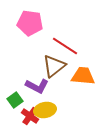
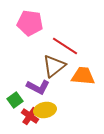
purple L-shape: moved 1 px right, 1 px down
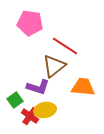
orange trapezoid: moved 11 px down
purple L-shape: rotated 10 degrees counterclockwise
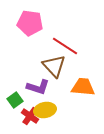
brown triangle: rotated 35 degrees counterclockwise
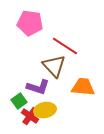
green square: moved 4 px right, 1 px down
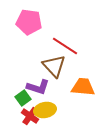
pink pentagon: moved 1 px left, 1 px up
green square: moved 4 px right, 3 px up
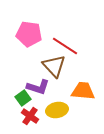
pink pentagon: moved 12 px down
orange trapezoid: moved 4 px down
yellow ellipse: moved 12 px right
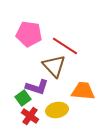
purple L-shape: moved 1 px left
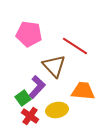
red line: moved 10 px right
purple L-shape: rotated 65 degrees counterclockwise
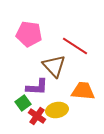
purple L-shape: rotated 50 degrees clockwise
green square: moved 5 px down
red cross: moved 7 px right
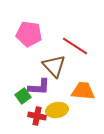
purple L-shape: moved 2 px right
green square: moved 7 px up
red cross: rotated 24 degrees counterclockwise
